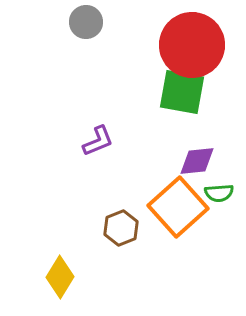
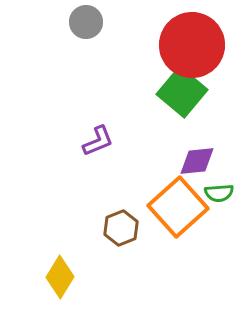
green square: rotated 30 degrees clockwise
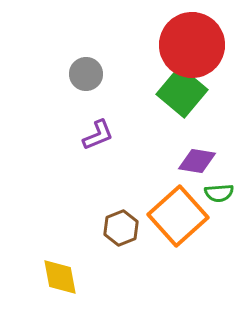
gray circle: moved 52 px down
purple L-shape: moved 6 px up
purple diamond: rotated 15 degrees clockwise
orange square: moved 9 px down
yellow diamond: rotated 42 degrees counterclockwise
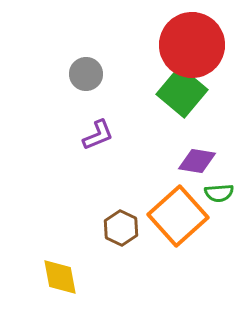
brown hexagon: rotated 12 degrees counterclockwise
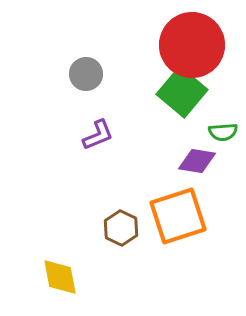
green semicircle: moved 4 px right, 61 px up
orange square: rotated 24 degrees clockwise
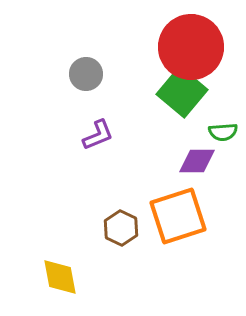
red circle: moved 1 px left, 2 px down
purple diamond: rotated 9 degrees counterclockwise
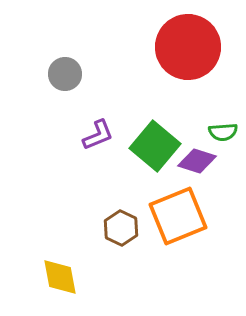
red circle: moved 3 px left
gray circle: moved 21 px left
green square: moved 27 px left, 54 px down
purple diamond: rotated 18 degrees clockwise
orange square: rotated 4 degrees counterclockwise
